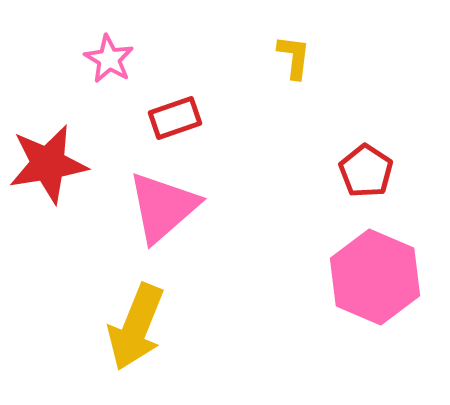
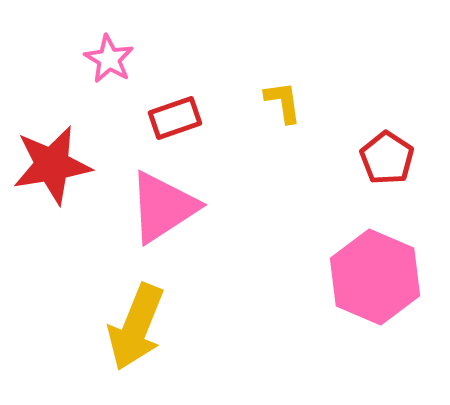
yellow L-shape: moved 11 px left, 45 px down; rotated 15 degrees counterclockwise
red star: moved 4 px right, 1 px down
red pentagon: moved 21 px right, 13 px up
pink triangle: rotated 8 degrees clockwise
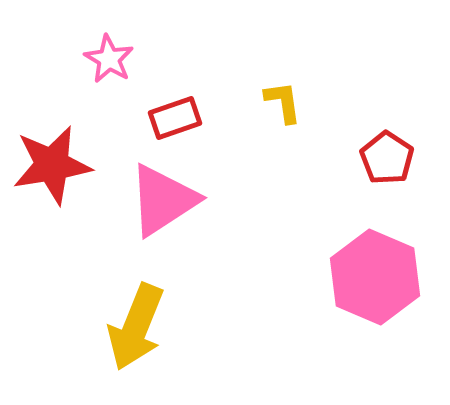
pink triangle: moved 7 px up
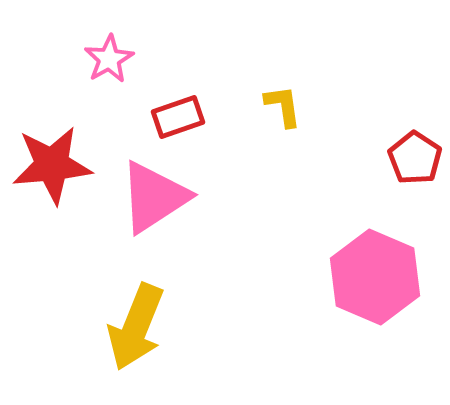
pink star: rotated 12 degrees clockwise
yellow L-shape: moved 4 px down
red rectangle: moved 3 px right, 1 px up
red pentagon: moved 28 px right
red star: rotated 4 degrees clockwise
pink triangle: moved 9 px left, 3 px up
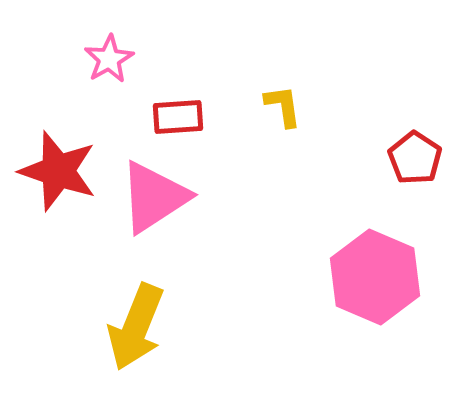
red rectangle: rotated 15 degrees clockwise
red star: moved 6 px right, 6 px down; rotated 24 degrees clockwise
